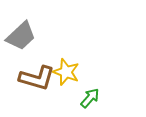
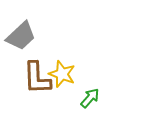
yellow star: moved 4 px left, 2 px down
brown L-shape: rotated 72 degrees clockwise
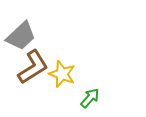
brown L-shape: moved 4 px left, 11 px up; rotated 120 degrees counterclockwise
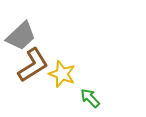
brown L-shape: moved 2 px up
green arrow: rotated 85 degrees counterclockwise
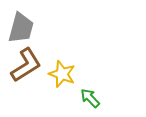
gray trapezoid: moved 8 px up; rotated 32 degrees counterclockwise
brown L-shape: moved 7 px left
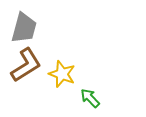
gray trapezoid: moved 3 px right
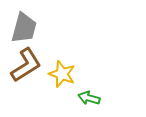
green arrow: moved 1 px left; rotated 30 degrees counterclockwise
